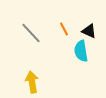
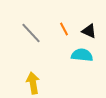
cyan semicircle: moved 1 px right, 4 px down; rotated 105 degrees clockwise
yellow arrow: moved 1 px right, 1 px down
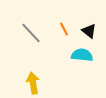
black triangle: rotated 14 degrees clockwise
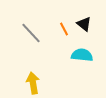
black triangle: moved 5 px left, 7 px up
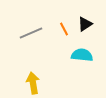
black triangle: moved 1 px right; rotated 49 degrees clockwise
gray line: rotated 70 degrees counterclockwise
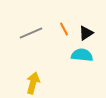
black triangle: moved 1 px right, 9 px down
yellow arrow: rotated 25 degrees clockwise
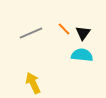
orange line: rotated 16 degrees counterclockwise
black triangle: moved 3 px left; rotated 21 degrees counterclockwise
yellow arrow: rotated 40 degrees counterclockwise
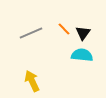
yellow arrow: moved 1 px left, 2 px up
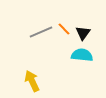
gray line: moved 10 px right, 1 px up
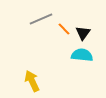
gray line: moved 13 px up
